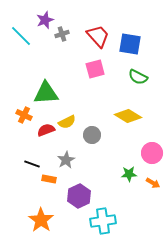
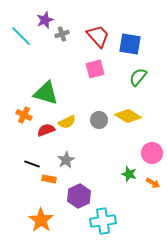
green semicircle: rotated 102 degrees clockwise
green triangle: rotated 20 degrees clockwise
gray circle: moved 7 px right, 15 px up
green star: rotated 21 degrees clockwise
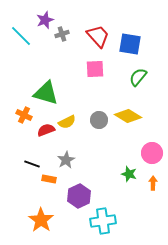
pink square: rotated 12 degrees clockwise
orange arrow: rotated 120 degrees counterclockwise
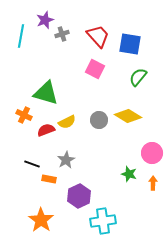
cyan line: rotated 55 degrees clockwise
pink square: rotated 30 degrees clockwise
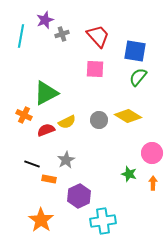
blue square: moved 5 px right, 7 px down
pink square: rotated 24 degrees counterclockwise
green triangle: rotated 44 degrees counterclockwise
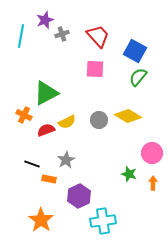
blue square: rotated 20 degrees clockwise
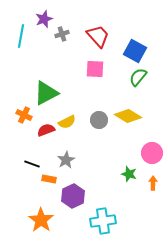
purple star: moved 1 px left, 1 px up
purple hexagon: moved 6 px left
